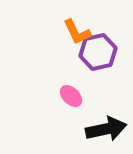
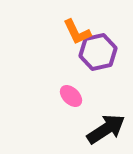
black arrow: rotated 21 degrees counterclockwise
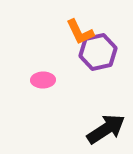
orange L-shape: moved 3 px right
pink ellipse: moved 28 px left, 16 px up; rotated 45 degrees counterclockwise
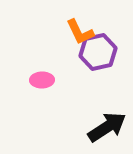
pink ellipse: moved 1 px left
black arrow: moved 1 px right, 2 px up
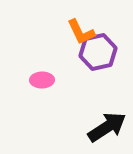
orange L-shape: moved 1 px right
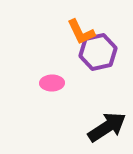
pink ellipse: moved 10 px right, 3 px down
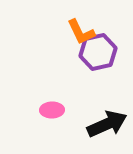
pink ellipse: moved 27 px down
black arrow: moved 3 px up; rotated 9 degrees clockwise
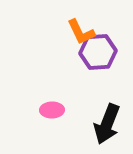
purple hexagon: rotated 9 degrees clockwise
black arrow: rotated 135 degrees clockwise
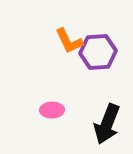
orange L-shape: moved 12 px left, 9 px down
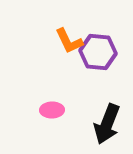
purple hexagon: rotated 9 degrees clockwise
